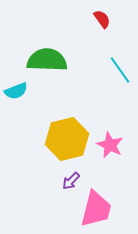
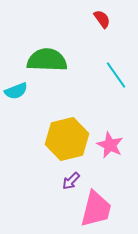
cyan line: moved 4 px left, 5 px down
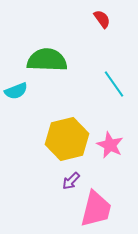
cyan line: moved 2 px left, 9 px down
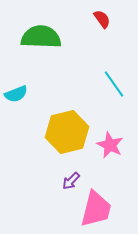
green semicircle: moved 6 px left, 23 px up
cyan semicircle: moved 3 px down
yellow hexagon: moved 7 px up
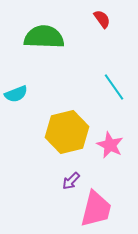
green semicircle: moved 3 px right
cyan line: moved 3 px down
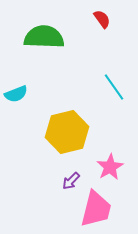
pink star: moved 22 px down; rotated 16 degrees clockwise
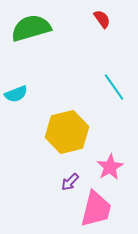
green semicircle: moved 13 px left, 9 px up; rotated 18 degrees counterclockwise
purple arrow: moved 1 px left, 1 px down
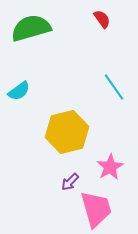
cyan semicircle: moved 3 px right, 3 px up; rotated 15 degrees counterclockwise
pink trapezoid: rotated 30 degrees counterclockwise
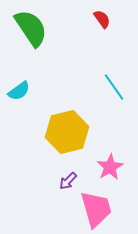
green semicircle: rotated 72 degrees clockwise
purple arrow: moved 2 px left, 1 px up
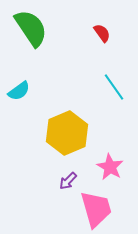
red semicircle: moved 14 px down
yellow hexagon: moved 1 px down; rotated 9 degrees counterclockwise
pink star: rotated 12 degrees counterclockwise
